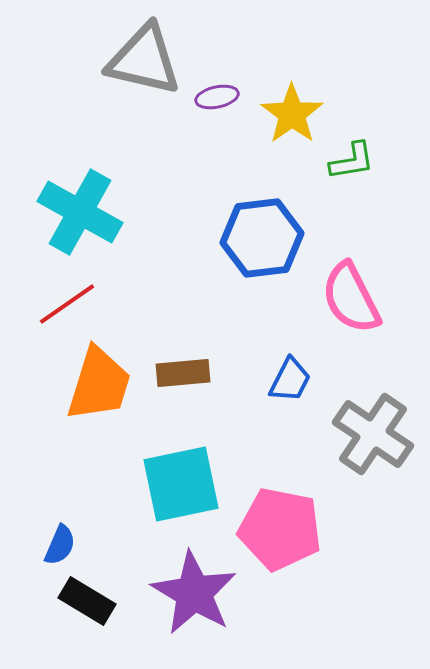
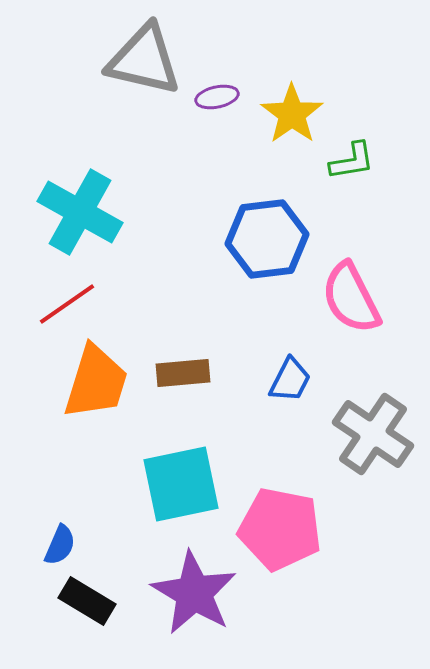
blue hexagon: moved 5 px right, 1 px down
orange trapezoid: moved 3 px left, 2 px up
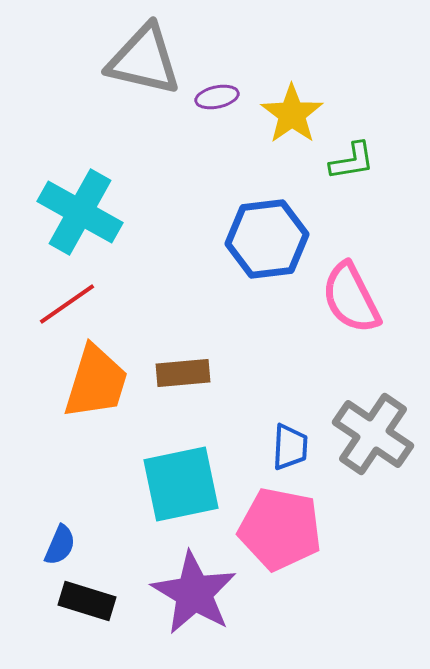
blue trapezoid: moved 67 px down; rotated 24 degrees counterclockwise
black rectangle: rotated 14 degrees counterclockwise
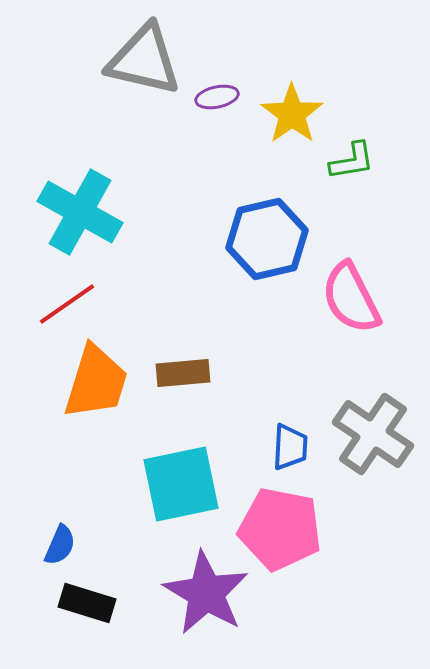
blue hexagon: rotated 6 degrees counterclockwise
purple star: moved 12 px right
black rectangle: moved 2 px down
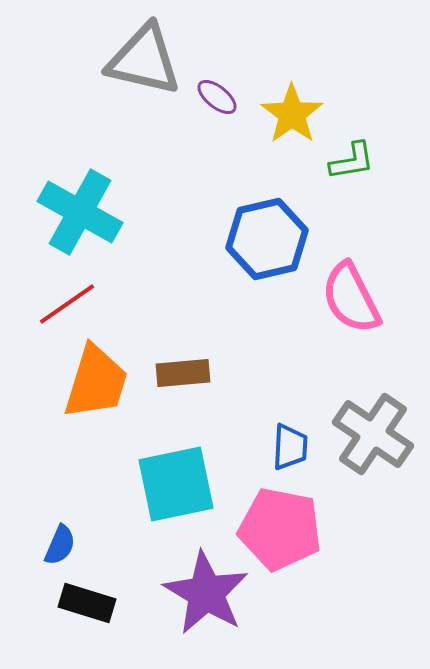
purple ellipse: rotated 51 degrees clockwise
cyan square: moved 5 px left
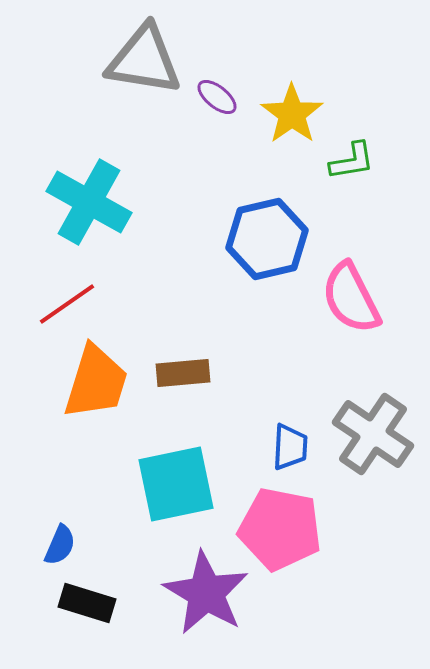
gray triangle: rotated 4 degrees counterclockwise
cyan cross: moved 9 px right, 10 px up
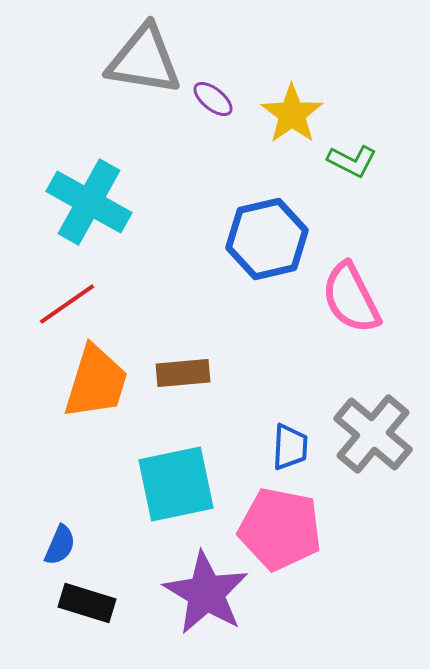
purple ellipse: moved 4 px left, 2 px down
green L-shape: rotated 36 degrees clockwise
gray cross: rotated 6 degrees clockwise
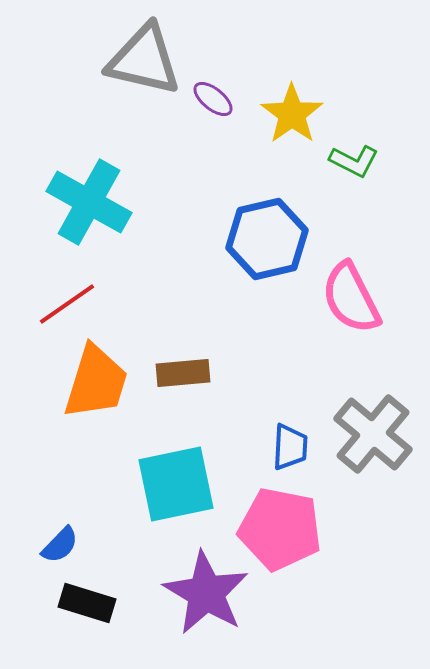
gray triangle: rotated 4 degrees clockwise
green L-shape: moved 2 px right
blue semicircle: rotated 21 degrees clockwise
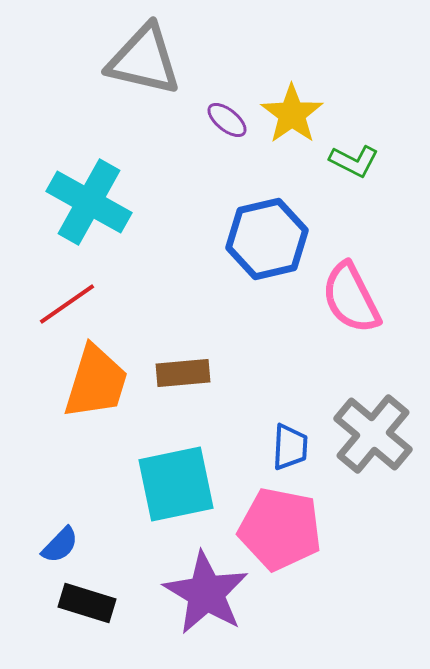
purple ellipse: moved 14 px right, 21 px down
